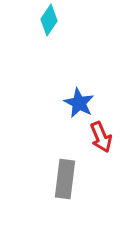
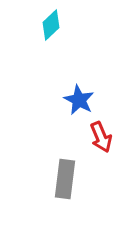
cyan diamond: moved 2 px right, 5 px down; rotated 12 degrees clockwise
blue star: moved 3 px up
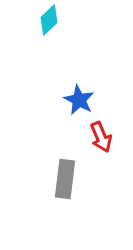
cyan diamond: moved 2 px left, 5 px up
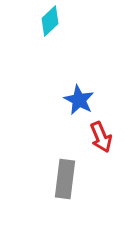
cyan diamond: moved 1 px right, 1 px down
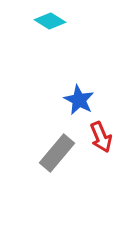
cyan diamond: rotated 76 degrees clockwise
gray rectangle: moved 8 px left, 26 px up; rotated 33 degrees clockwise
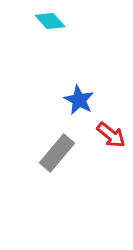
cyan diamond: rotated 16 degrees clockwise
red arrow: moved 10 px right, 2 px up; rotated 28 degrees counterclockwise
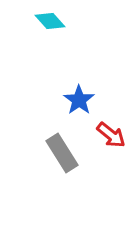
blue star: rotated 8 degrees clockwise
gray rectangle: moved 5 px right; rotated 72 degrees counterclockwise
